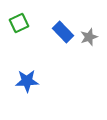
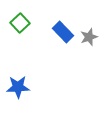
green square: moved 1 px right; rotated 18 degrees counterclockwise
blue star: moved 9 px left, 6 px down
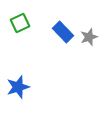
green square: rotated 18 degrees clockwise
blue star: rotated 15 degrees counterclockwise
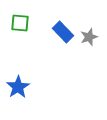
green square: rotated 30 degrees clockwise
blue star: rotated 15 degrees counterclockwise
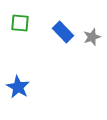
gray star: moved 3 px right
blue star: rotated 10 degrees counterclockwise
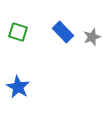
green square: moved 2 px left, 9 px down; rotated 12 degrees clockwise
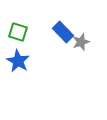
gray star: moved 11 px left, 5 px down
blue star: moved 26 px up
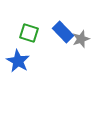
green square: moved 11 px right, 1 px down
gray star: moved 3 px up
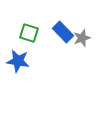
gray star: moved 1 px right, 1 px up
blue star: rotated 20 degrees counterclockwise
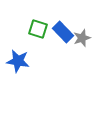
green square: moved 9 px right, 4 px up
